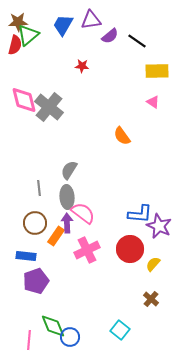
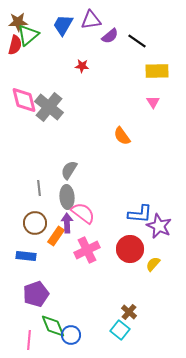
pink triangle: rotated 24 degrees clockwise
purple pentagon: moved 13 px down
brown cross: moved 22 px left, 13 px down
blue circle: moved 1 px right, 2 px up
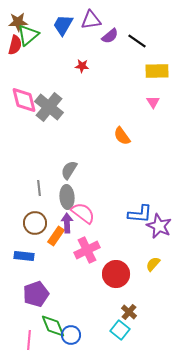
red circle: moved 14 px left, 25 px down
blue rectangle: moved 2 px left
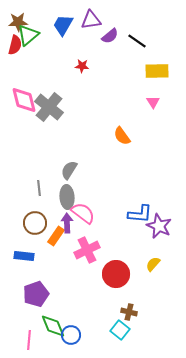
brown cross: rotated 28 degrees counterclockwise
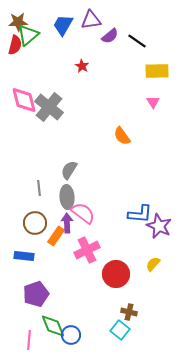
red star: rotated 24 degrees clockwise
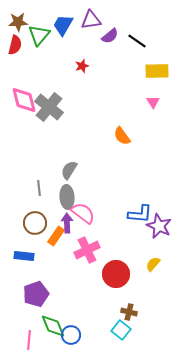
green triangle: moved 11 px right; rotated 10 degrees counterclockwise
red star: rotated 24 degrees clockwise
cyan square: moved 1 px right
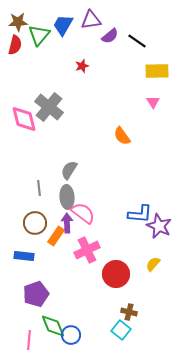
pink diamond: moved 19 px down
